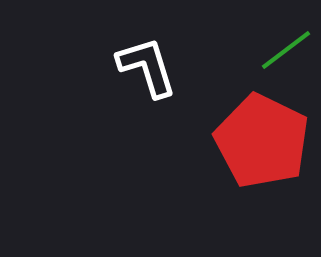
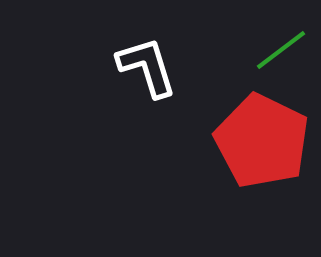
green line: moved 5 px left
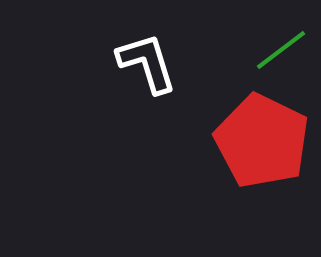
white L-shape: moved 4 px up
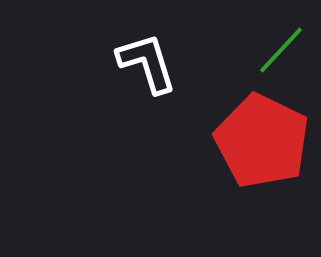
green line: rotated 10 degrees counterclockwise
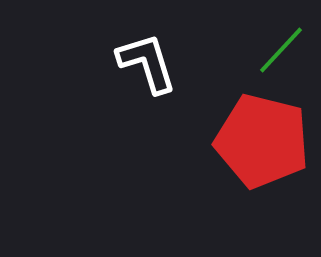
red pentagon: rotated 12 degrees counterclockwise
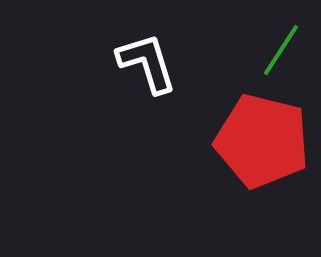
green line: rotated 10 degrees counterclockwise
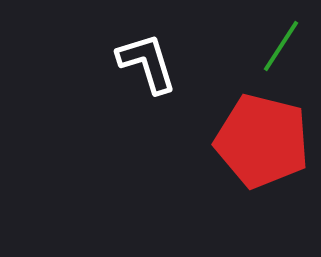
green line: moved 4 px up
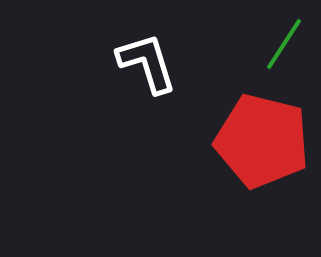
green line: moved 3 px right, 2 px up
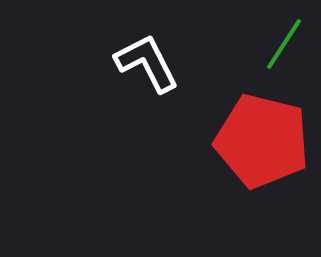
white L-shape: rotated 10 degrees counterclockwise
